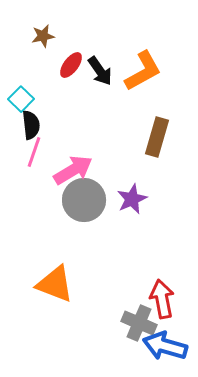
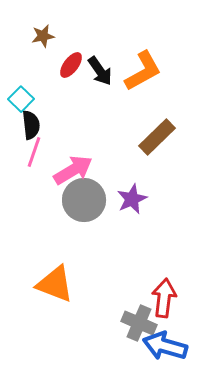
brown rectangle: rotated 30 degrees clockwise
red arrow: moved 2 px right, 1 px up; rotated 18 degrees clockwise
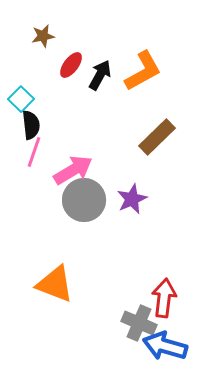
black arrow: moved 4 px down; rotated 116 degrees counterclockwise
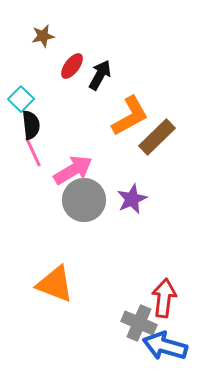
red ellipse: moved 1 px right, 1 px down
orange L-shape: moved 13 px left, 45 px down
pink line: moved 1 px left; rotated 44 degrees counterclockwise
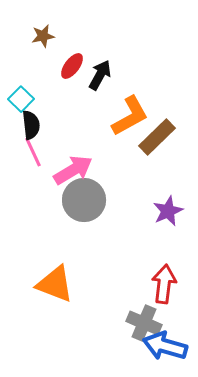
purple star: moved 36 px right, 12 px down
red arrow: moved 14 px up
gray cross: moved 5 px right
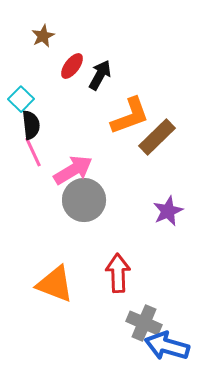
brown star: rotated 15 degrees counterclockwise
orange L-shape: rotated 9 degrees clockwise
red arrow: moved 46 px left, 11 px up; rotated 9 degrees counterclockwise
blue arrow: moved 2 px right
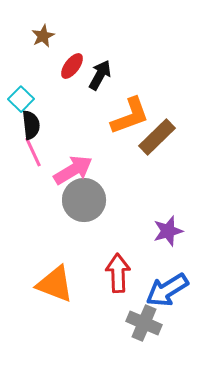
purple star: moved 20 px down; rotated 8 degrees clockwise
blue arrow: moved 56 px up; rotated 48 degrees counterclockwise
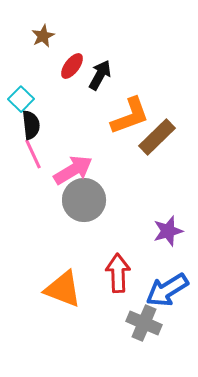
pink line: moved 2 px down
orange triangle: moved 8 px right, 5 px down
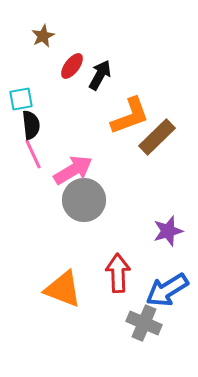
cyan square: rotated 35 degrees clockwise
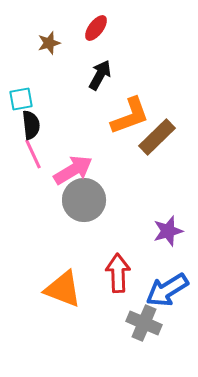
brown star: moved 6 px right, 7 px down; rotated 10 degrees clockwise
red ellipse: moved 24 px right, 38 px up
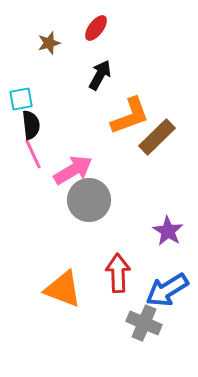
gray circle: moved 5 px right
purple star: rotated 24 degrees counterclockwise
